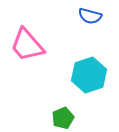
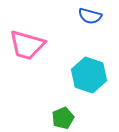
pink trapezoid: rotated 33 degrees counterclockwise
cyan hexagon: rotated 24 degrees counterclockwise
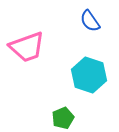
blue semicircle: moved 5 px down; rotated 40 degrees clockwise
pink trapezoid: moved 2 px down; rotated 36 degrees counterclockwise
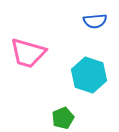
blue semicircle: moved 5 px right; rotated 60 degrees counterclockwise
pink trapezoid: moved 1 px right, 6 px down; rotated 36 degrees clockwise
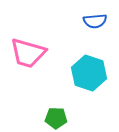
cyan hexagon: moved 2 px up
green pentagon: moved 7 px left; rotated 25 degrees clockwise
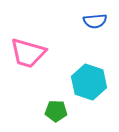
cyan hexagon: moved 9 px down
green pentagon: moved 7 px up
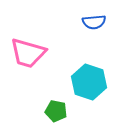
blue semicircle: moved 1 px left, 1 px down
green pentagon: rotated 10 degrees clockwise
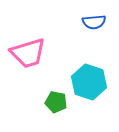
pink trapezoid: rotated 33 degrees counterclockwise
green pentagon: moved 9 px up
